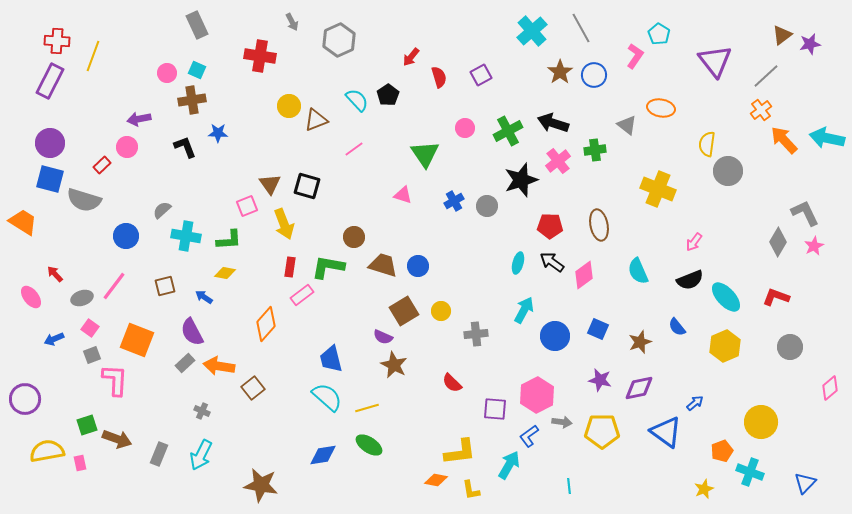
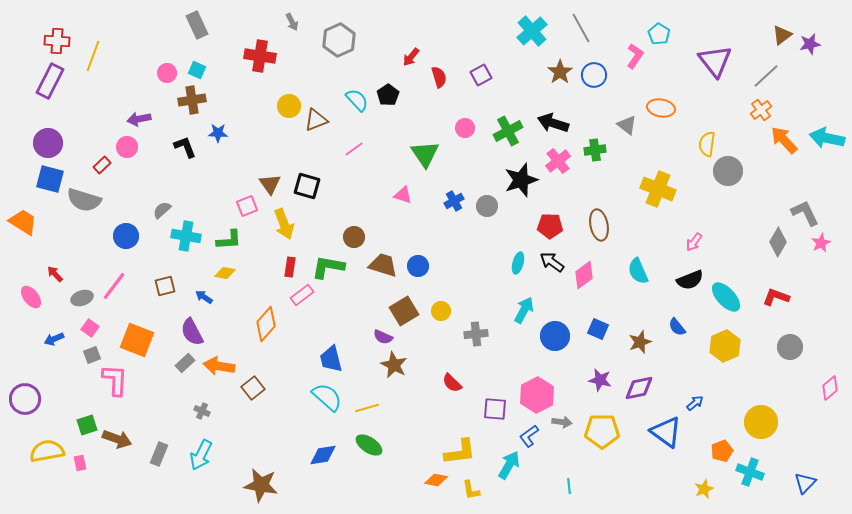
purple circle at (50, 143): moved 2 px left
pink star at (814, 246): moved 7 px right, 3 px up
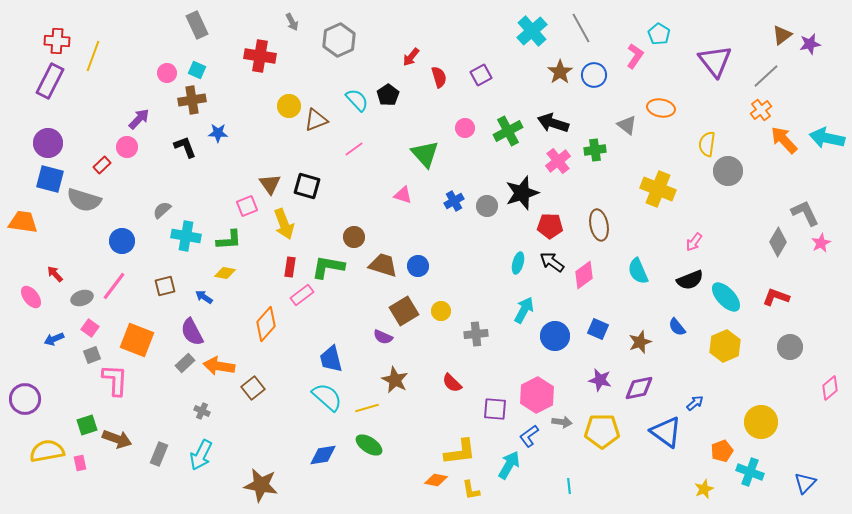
purple arrow at (139, 119): rotated 145 degrees clockwise
green triangle at (425, 154): rotated 8 degrees counterclockwise
black star at (521, 180): moved 1 px right, 13 px down
orange trapezoid at (23, 222): rotated 24 degrees counterclockwise
blue circle at (126, 236): moved 4 px left, 5 px down
brown star at (394, 365): moved 1 px right, 15 px down
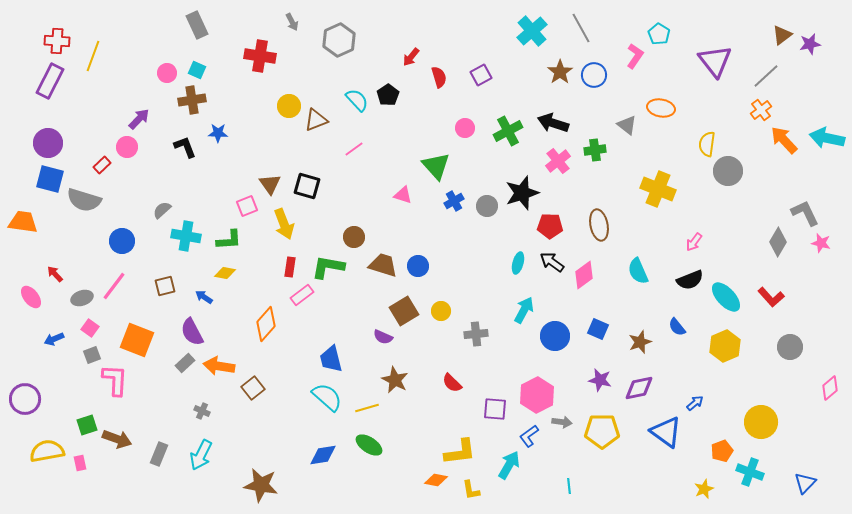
green triangle at (425, 154): moved 11 px right, 12 px down
pink star at (821, 243): rotated 30 degrees counterclockwise
red L-shape at (776, 297): moved 5 px left; rotated 152 degrees counterclockwise
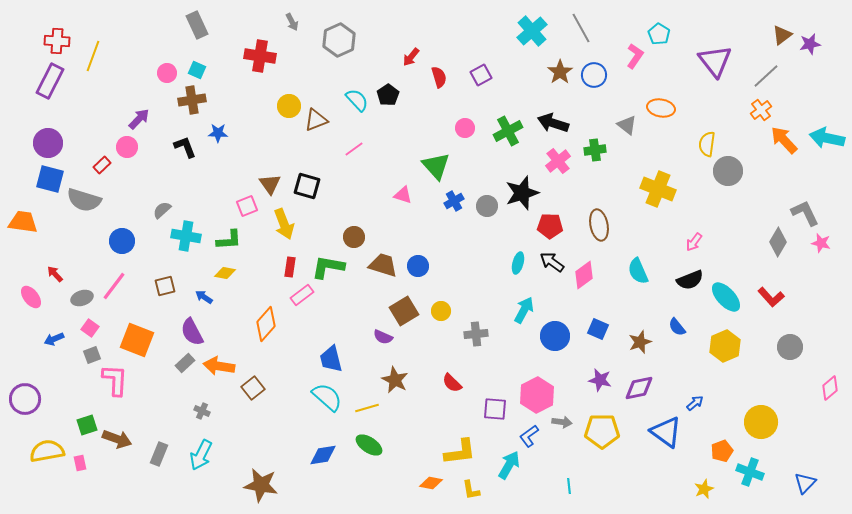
orange diamond at (436, 480): moved 5 px left, 3 px down
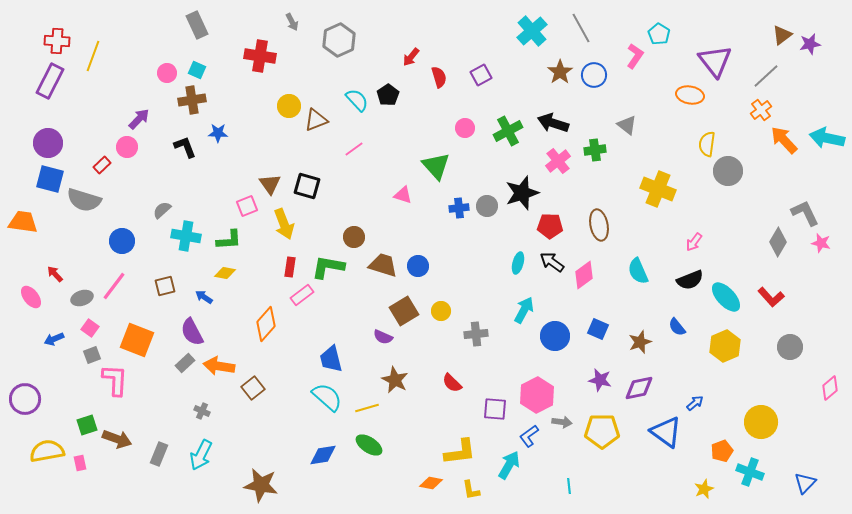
orange ellipse at (661, 108): moved 29 px right, 13 px up
blue cross at (454, 201): moved 5 px right, 7 px down; rotated 24 degrees clockwise
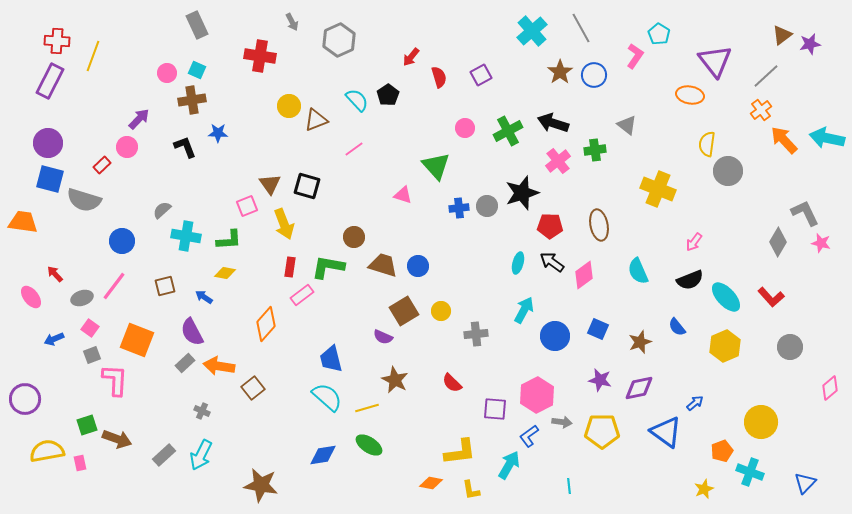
gray rectangle at (159, 454): moved 5 px right, 1 px down; rotated 25 degrees clockwise
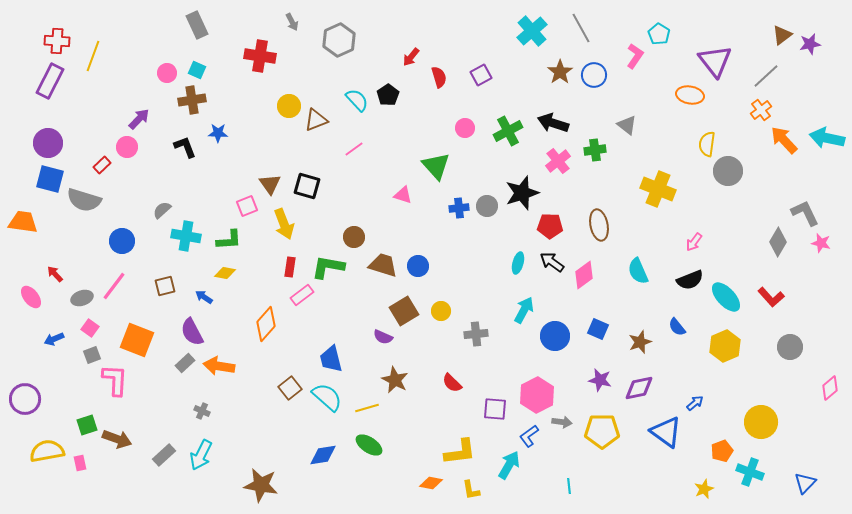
brown square at (253, 388): moved 37 px right
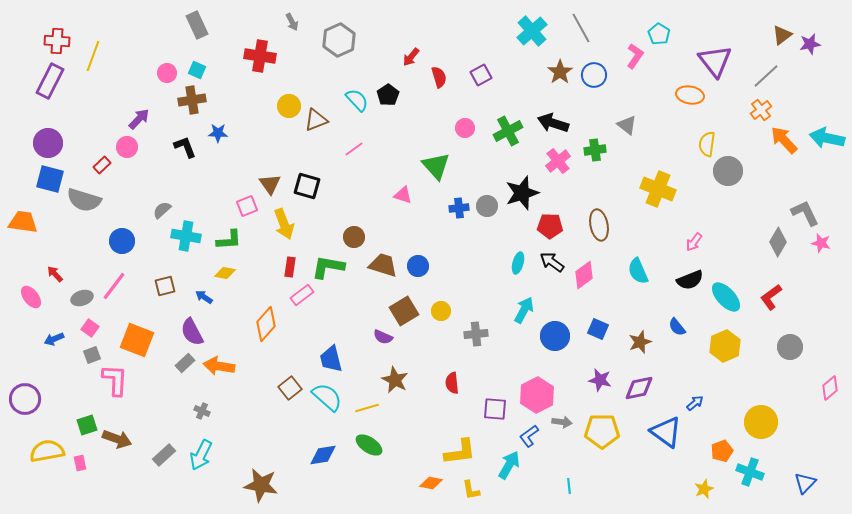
red L-shape at (771, 297): rotated 96 degrees clockwise
red semicircle at (452, 383): rotated 40 degrees clockwise
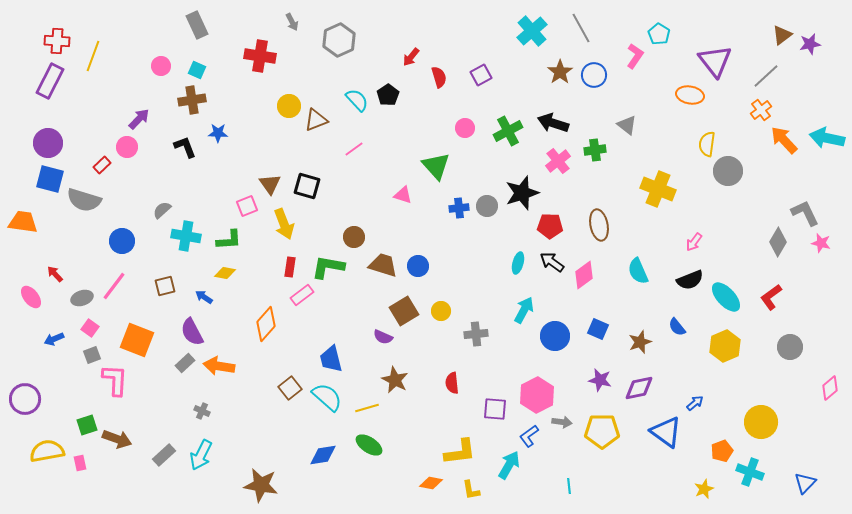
pink circle at (167, 73): moved 6 px left, 7 px up
